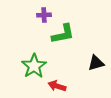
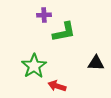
green L-shape: moved 1 px right, 2 px up
black triangle: rotated 18 degrees clockwise
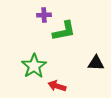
green L-shape: moved 1 px up
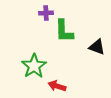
purple cross: moved 2 px right, 2 px up
green L-shape: rotated 100 degrees clockwise
black triangle: moved 1 px right, 16 px up; rotated 18 degrees clockwise
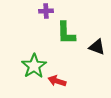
purple cross: moved 2 px up
green L-shape: moved 2 px right, 2 px down
red arrow: moved 5 px up
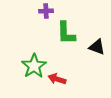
red arrow: moved 2 px up
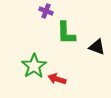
purple cross: rotated 24 degrees clockwise
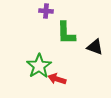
purple cross: rotated 16 degrees counterclockwise
black triangle: moved 2 px left
green star: moved 5 px right
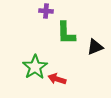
black triangle: rotated 42 degrees counterclockwise
green star: moved 4 px left, 1 px down
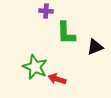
green star: rotated 15 degrees counterclockwise
